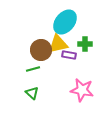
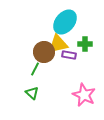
brown circle: moved 3 px right, 2 px down
green line: moved 2 px right; rotated 48 degrees counterclockwise
pink star: moved 2 px right, 5 px down; rotated 15 degrees clockwise
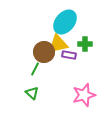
pink star: rotated 30 degrees clockwise
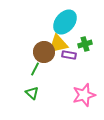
green cross: rotated 16 degrees counterclockwise
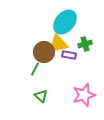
green triangle: moved 9 px right, 3 px down
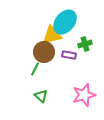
yellow triangle: moved 6 px left, 9 px up
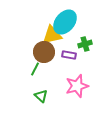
pink star: moved 7 px left, 9 px up
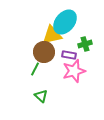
pink star: moved 3 px left, 15 px up
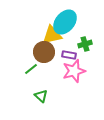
green line: moved 4 px left; rotated 24 degrees clockwise
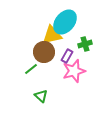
purple rectangle: moved 2 px left, 1 px down; rotated 72 degrees counterclockwise
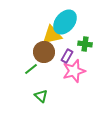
green cross: rotated 24 degrees clockwise
